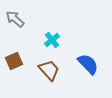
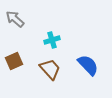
cyan cross: rotated 21 degrees clockwise
blue semicircle: moved 1 px down
brown trapezoid: moved 1 px right, 1 px up
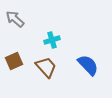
brown trapezoid: moved 4 px left, 2 px up
